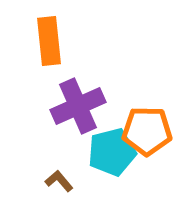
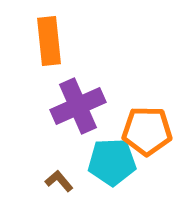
cyan pentagon: moved 10 px down; rotated 12 degrees clockwise
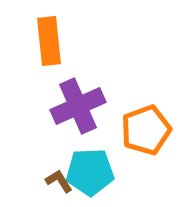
orange pentagon: moved 1 px left, 1 px up; rotated 21 degrees counterclockwise
cyan pentagon: moved 22 px left, 10 px down
brown L-shape: rotated 8 degrees clockwise
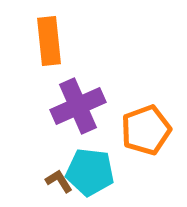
cyan pentagon: rotated 9 degrees clockwise
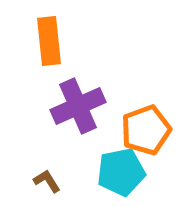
cyan pentagon: moved 31 px right; rotated 18 degrees counterclockwise
brown L-shape: moved 12 px left
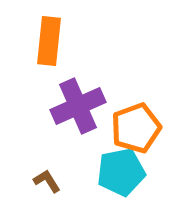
orange rectangle: rotated 12 degrees clockwise
orange pentagon: moved 10 px left, 2 px up
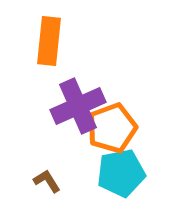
orange pentagon: moved 24 px left
cyan pentagon: moved 1 px down
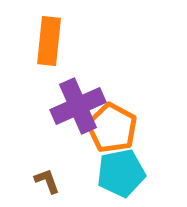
orange pentagon: rotated 24 degrees counterclockwise
brown L-shape: rotated 12 degrees clockwise
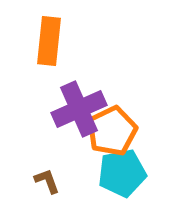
purple cross: moved 1 px right, 3 px down
orange pentagon: moved 3 px down; rotated 18 degrees clockwise
cyan pentagon: moved 1 px right
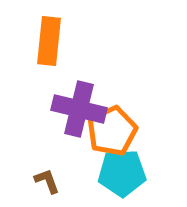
purple cross: rotated 38 degrees clockwise
cyan pentagon: rotated 9 degrees clockwise
